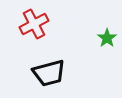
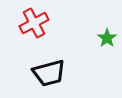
red cross: moved 1 px up
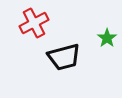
black trapezoid: moved 15 px right, 16 px up
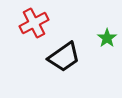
black trapezoid: rotated 20 degrees counterclockwise
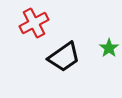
green star: moved 2 px right, 10 px down
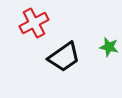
green star: moved 1 px up; rotated 24 degrees counterclockwise
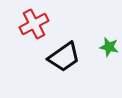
red cross: moved 1 px down
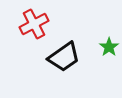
green star: rotated 24 degrees clockwise
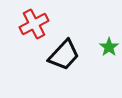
black trapezoid: moved 2 px up; rotated 12 degrees counterclockwise
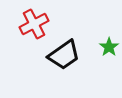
black trapezoid: rotated 12 degrees clockwise
